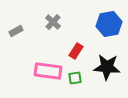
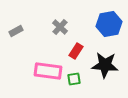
gray cross: moved 7 px right, 5 px down
black star: moved 2 px left, 2 px up
green square: moved 1 px left, 1 px down
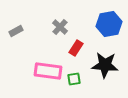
red rectangle: moved 3 px up
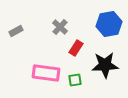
black star: rotated 8 degrees counterclockwise
pink rectangle: moved 2 px left, 2 px down
green square: moved 1 px right, 1 px down
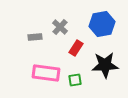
blue hexagon: moved 7 px left
gray rectangle: moved 19 px right, 6 px down; rotated 24 degrees clockwise
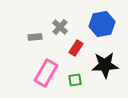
pink rectangle: rotated 68 degrees counterclockwise
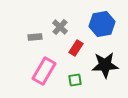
pink rectangle: moved 2 px left, 2 px up
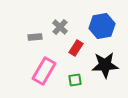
blue hexagon: moved 2 px down
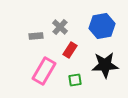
gray rectangle: moved 1 px right, 1 px up
red rectangle: moved 6 px left, 2 px down
